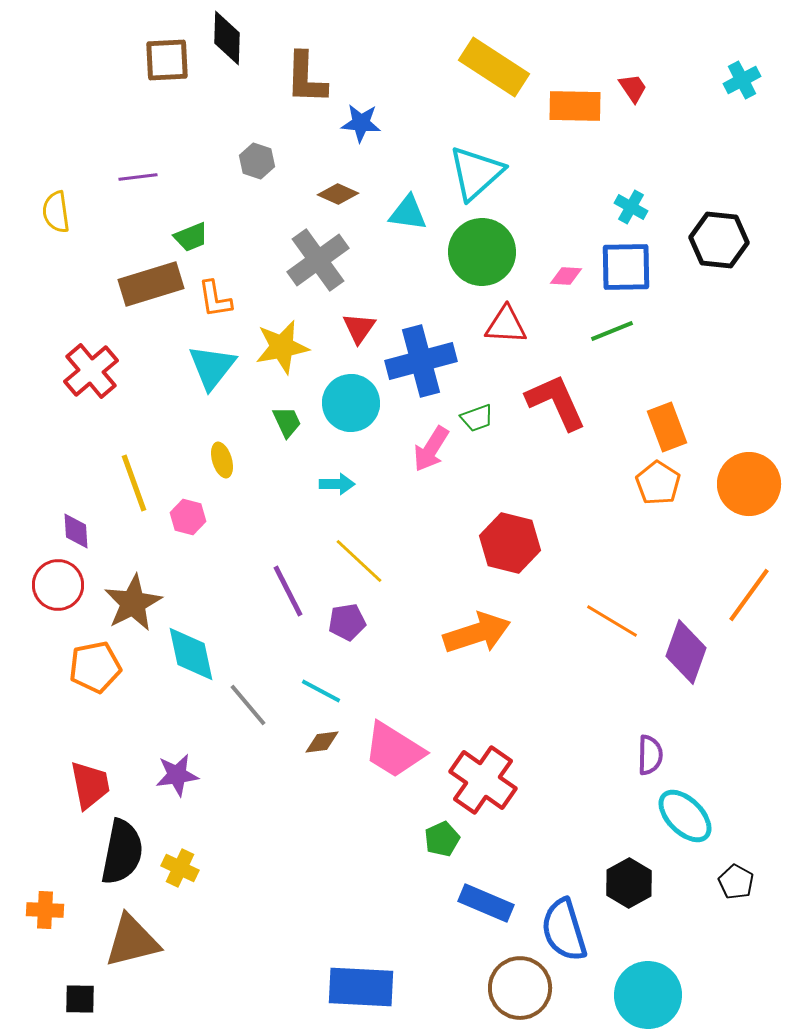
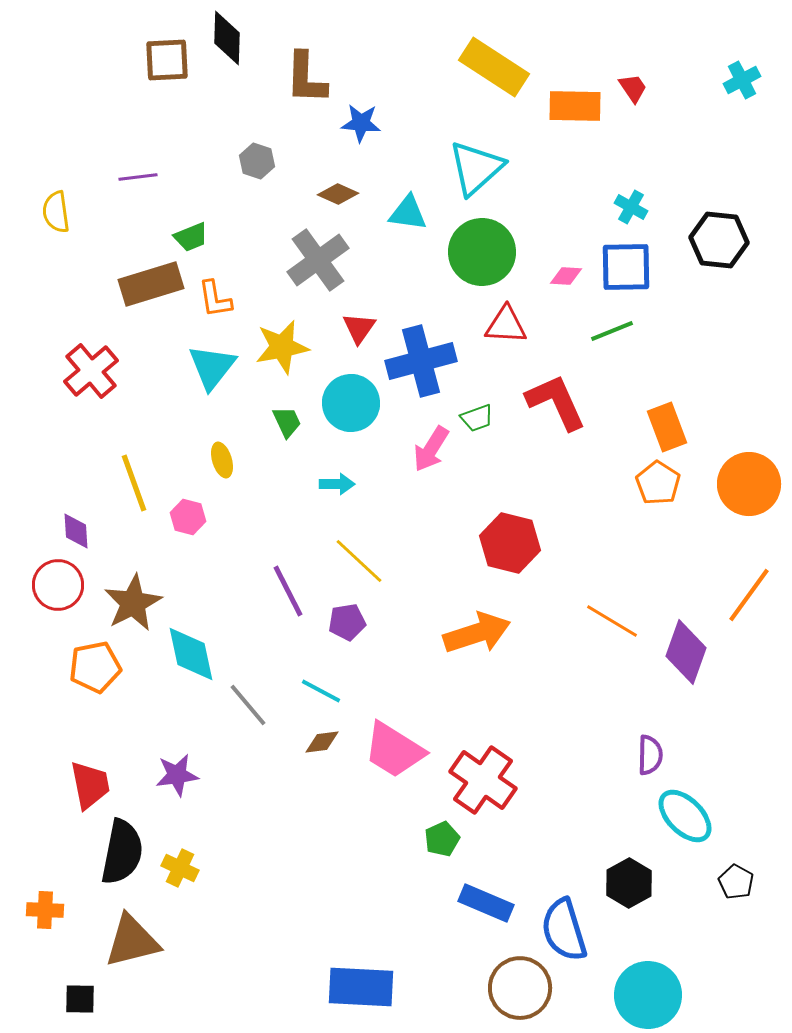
cyan triangle at (476, 173): moved 5 px up
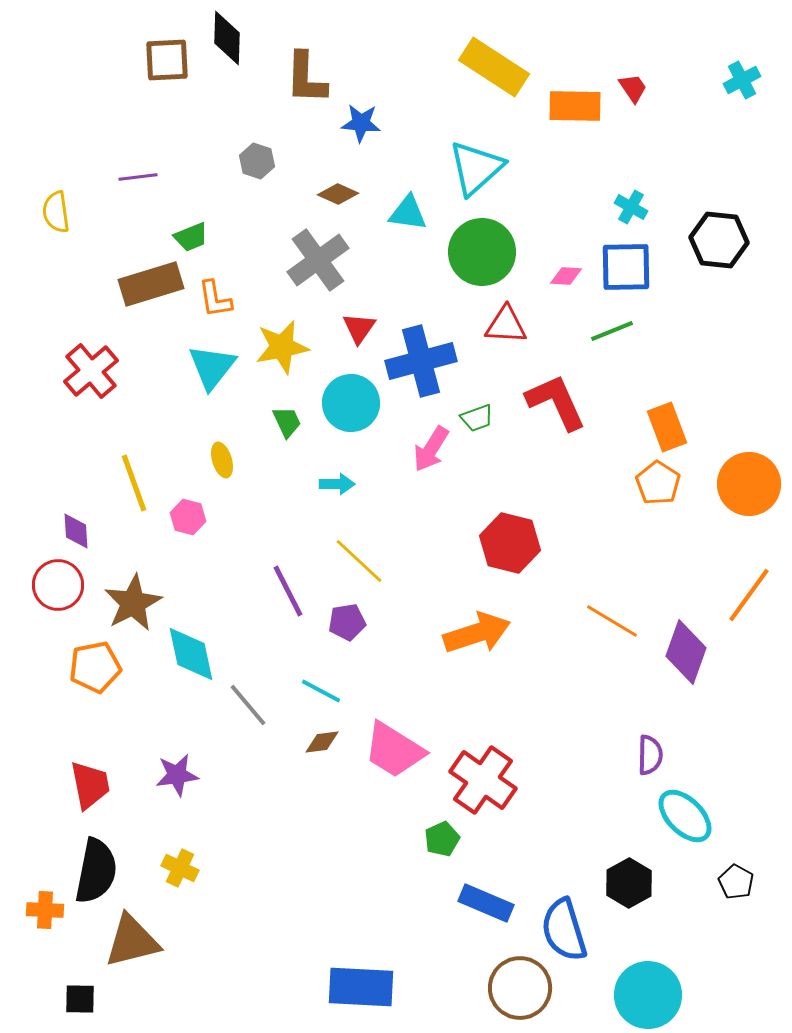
black semicircle at (122, 852): moved 26 px left, 19 px down
